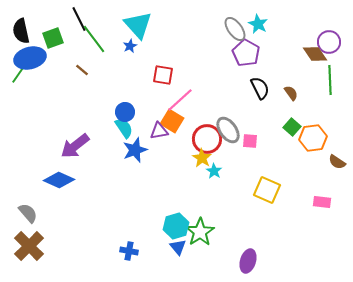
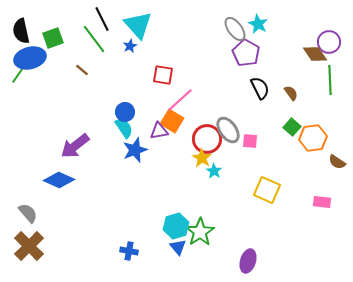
black line at (79, 19): moved 23 px right
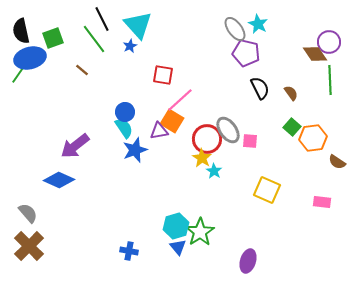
purple pentagon at (246, 53): rotated 16 degrees counterclockwise
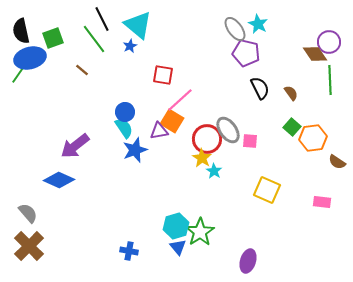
cyan triangle at (138, 25): rotated 8 degrees counterclockwise
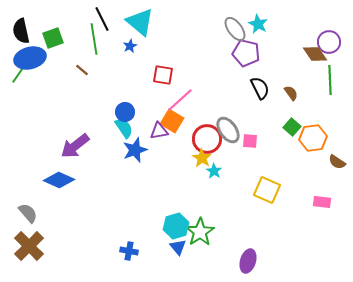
cyan triangle at (138, 25): moved 2 px right, 3 px up
green line at (94, 39): rotated 28 degrees clockwise
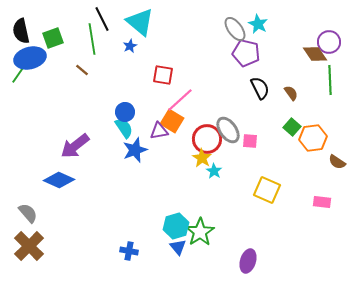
green line at (94, 39): moved 2 px left
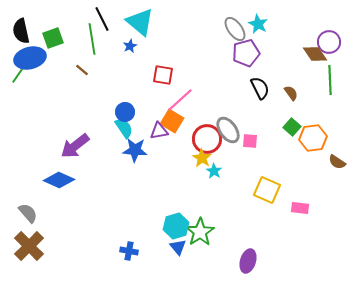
purple pentagon at (246, 53): rotated 28 degrees counterclockwise
blue star at (135, 150): rotated 25 degrees clockwise
pink rectangle at (322, 202): moved 22 px left, 6 px down
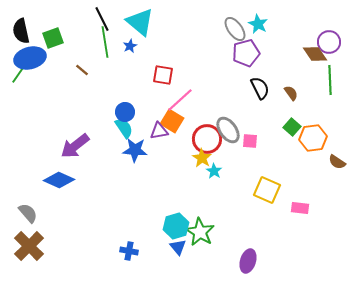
green line at (92, 39): moved 13 px right, 3 px down
green star at (200, 232): rotated 8 degrees counterclockwise
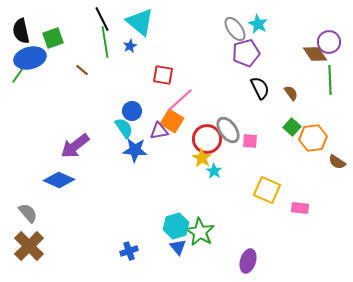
blue circle at (125, 112): moved 7 px right, 1 px up
blue cross at (129, 251): rotated 30 degrees counterclockwise
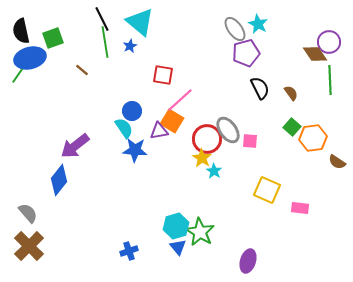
blue diamond at (59, 180): rotated 76 degrees counterclockwise
